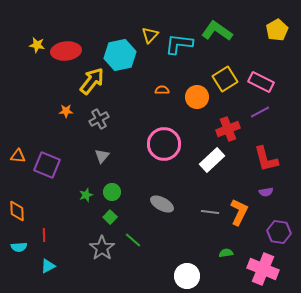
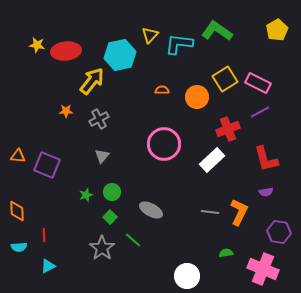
pink rectangle: moved 3 px left, 1 px down
gray ellipse: moved 11 px left, 6 px down
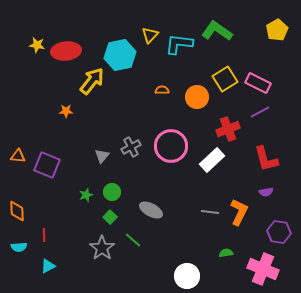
gray cross: moved 32 px right, 28 px down
pink circle: moved 7 px right, 2 px down
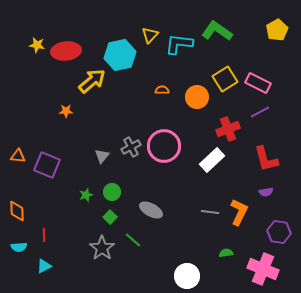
yellow arrow: rotated 12 degrees clockwise
pink circle: moved 7 px left
cyan triangle: moved 4 px left
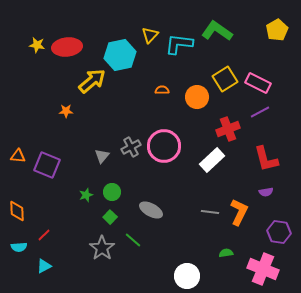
red ellipse: moved 1 px right, 4 px up
red line: rotated 48 degrees clockwise
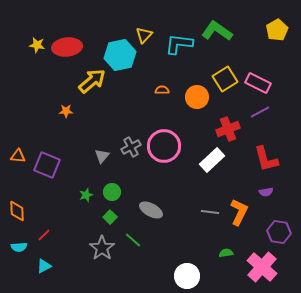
yellow triangle: moved 6 px left
pink cross: moved 1 px left, 2 px up; rotated 20 degrees clockwise
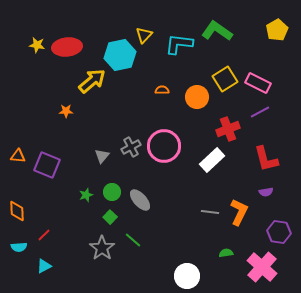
gray ellipse: moved 11 px left, 10 px up; rotated 20 degrees clockwise
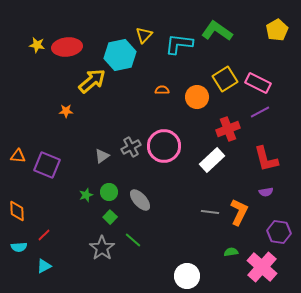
gray triangle: rotated 14 degrees clockwise
green circle: moved 3 px left
green semicircle: moved 5 px right, 1 px up
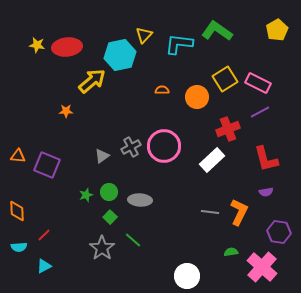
gray ellipse: rotated 45 degrees counterclockwise
